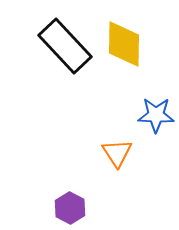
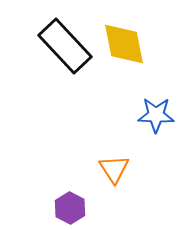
yellow diamond: rotated 12 degrees counterclockwise
orange triangle: moved 3 px left, 16 px down
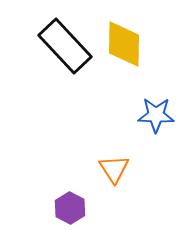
yellow diamond: rotated 12 degrees clockwise
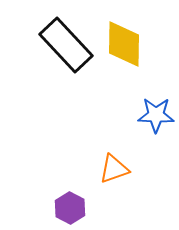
black rectangle: moved 1 px right, 1 px up
orange triangle: rotated 44 degrees clockwise
